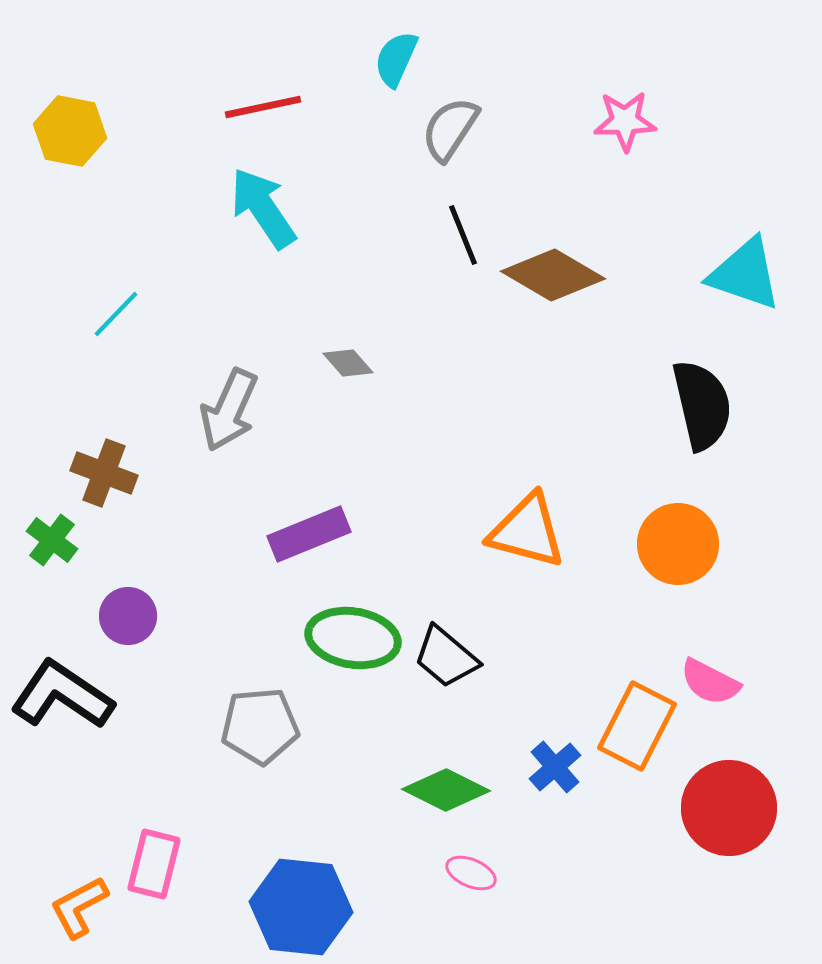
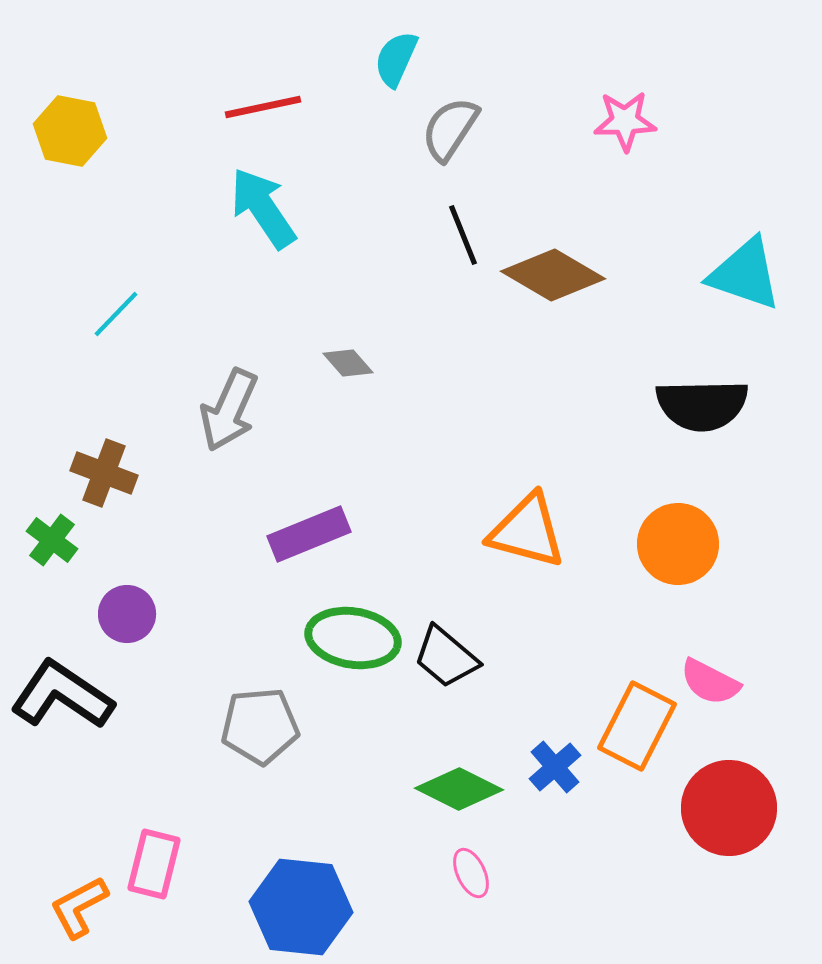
black semicircle: rotated 102 degrees clockwise
purple circle: moved 1 px left, 2 px up
green diamond: moved 13 px right, 1 px up
pink ellipse: rotated 42 degrees clockwise
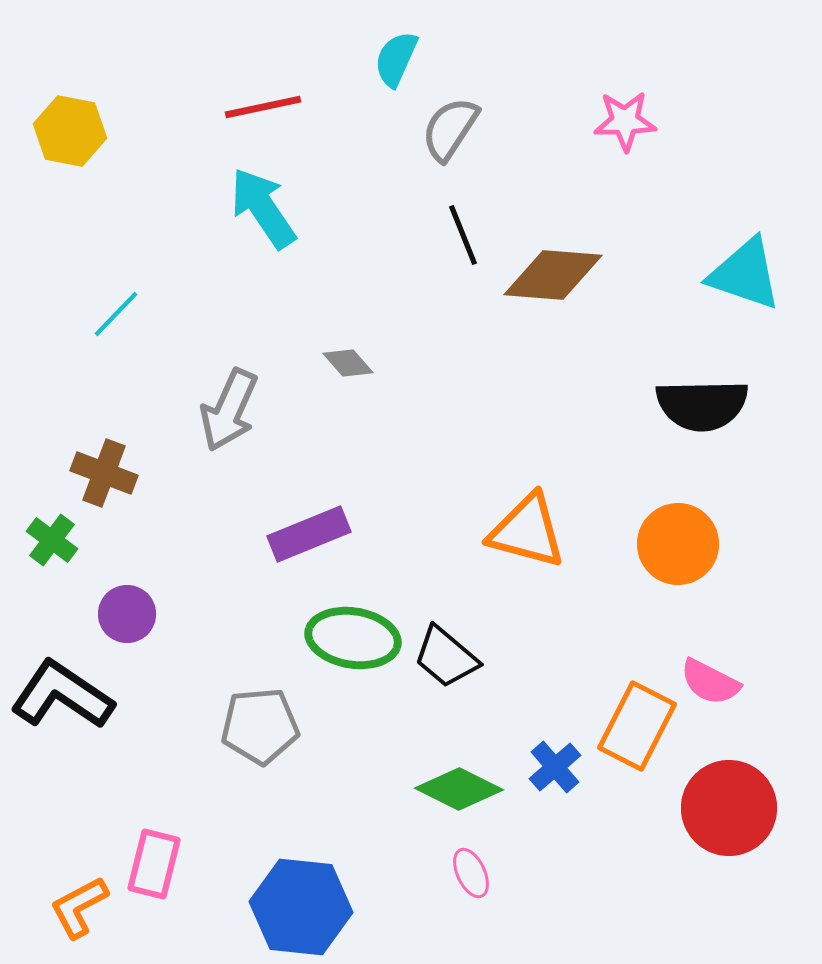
brown diamond: rotated 26 degrees counterclockwise
